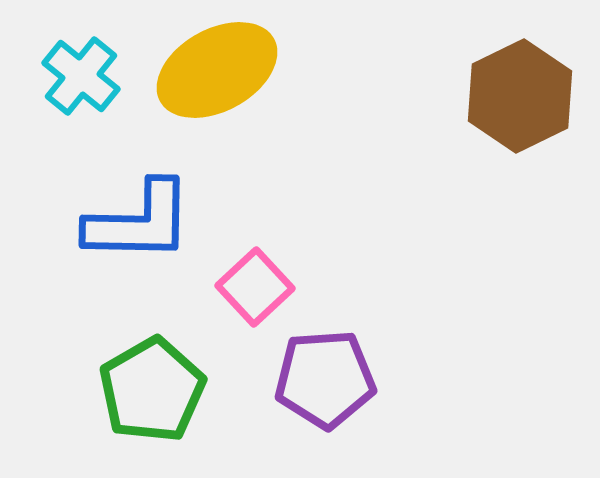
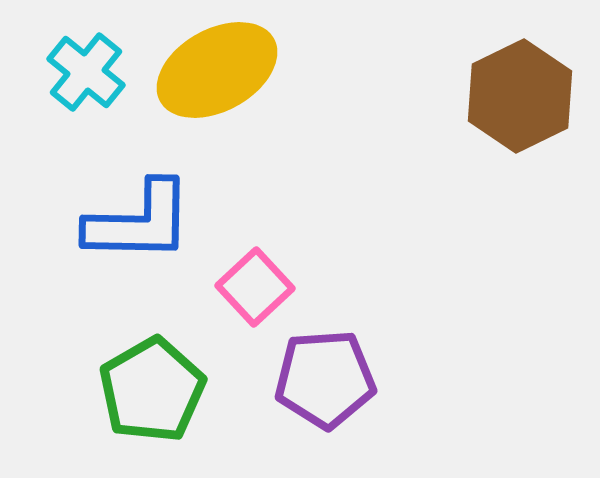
cyan cross: moved 5 px right, 4 px up
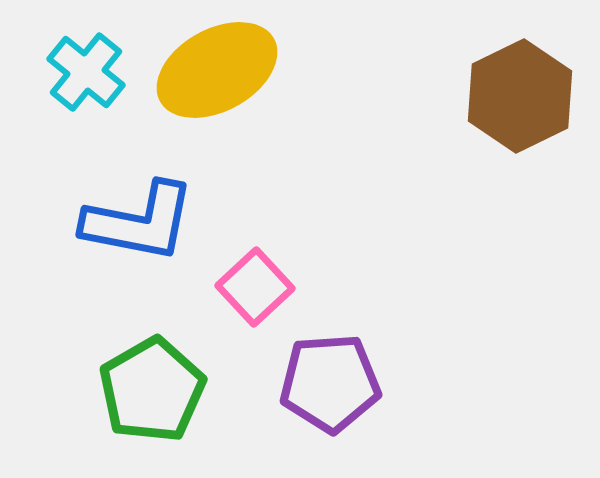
blue L-shape: rotated 10 degrees clockwise
purple pentagon: moved 5 px right, 4 px down
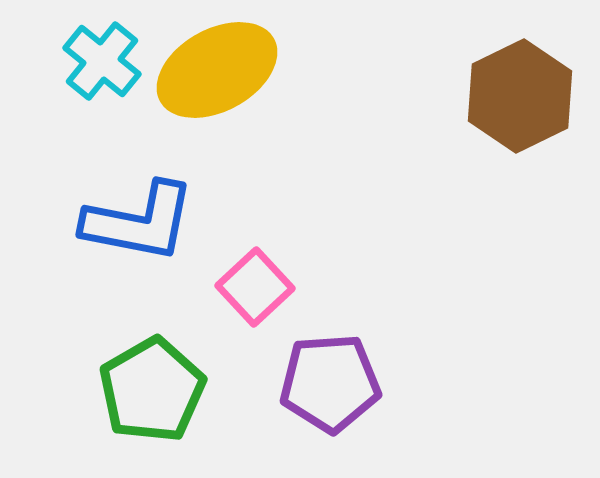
cyan cross: moved 16 px right, 11 px up
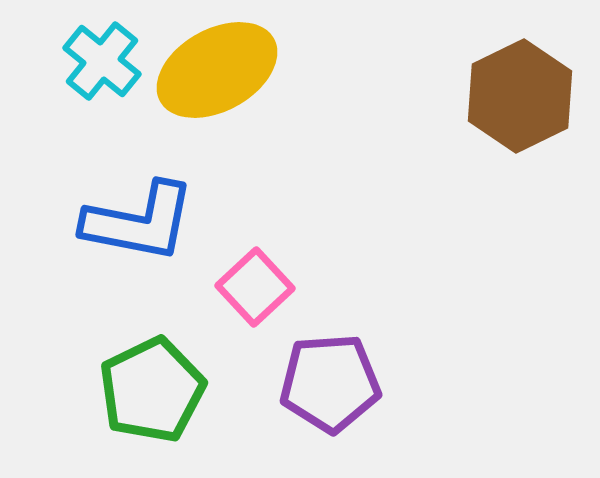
green pentagon: rotated 4 degrees clockwise
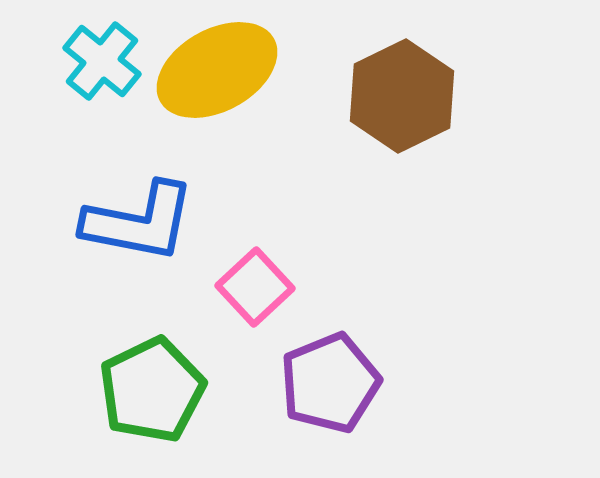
brown hexagon: moved 118 px left
purple pentagon: rotated 18 degrees counterclockwise
